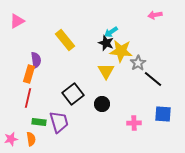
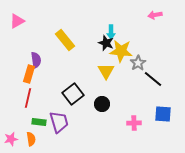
cyan arrow: rotated 56 degrees counterclockwise
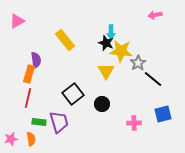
blue square: rotated 18 degrees counterclockwise
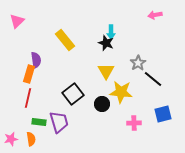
pink triangle: rotated 14 degrees counterclockwise
yellow star: moved 41 px down
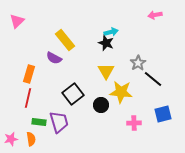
cyan arrow: rotated 104 degrees counterclockwise
purple semicircle: moved 18 px right, 2 px up; rotated 126 degrees clockwise
black circle: moved 1 px left, 1 px down
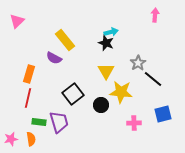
pink arrow: rotated 104 degrees clockwise
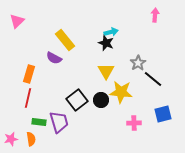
black square: moved 4 px right, 6 px down
black circle: moved 5 px up
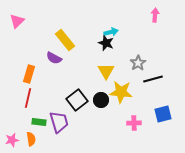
black line: rotated 54 degrees counterclockwise
pink star: moved 1 px right, 1 px down
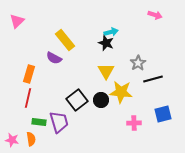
pink arrow: rotated 104 degrees clockwise
pink star: rotated 24 degrees clockwise
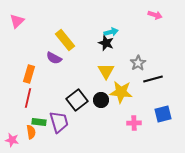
orange semicircle: moved 7 px up
